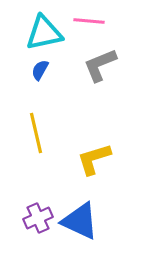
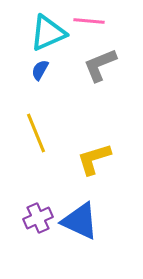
cyan triangle: moved 4 px right; rotated 12 degrees counterclockwise
yellow line: rotated 9 degrees counterclockwise
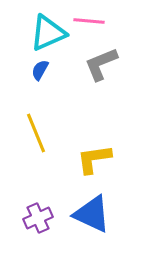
gray L-shape: moved 1 px right, 1 px up
yellow L-shape: rotated 9 degrees clockwise
blue triangle: moved 12 px right, 7 px up
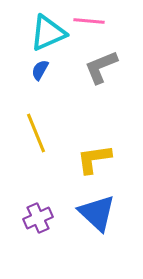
gray L-shape: moved 3 px down
blue triangle: moved 5 px right, 1 px up; rotated 18 degrees clockwise
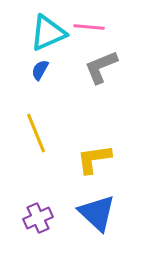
pink line: moved 6 px down
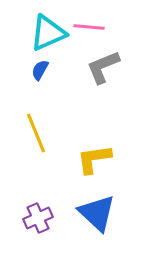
gray L-shape: moved 2 px right
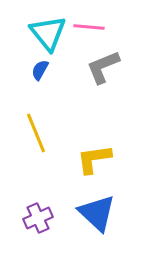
cyan triangle: rotated 45 degrees counterclockwise
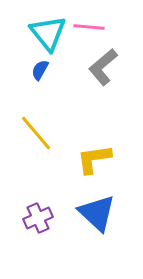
gray L-shape: rotated 18 degrees counterclockwise
yellow line: rotated 18 degrees counterclockwise
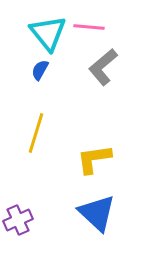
yellow line: rotated 57 degrees clockwise
purple cross: moved 20 px left, 2 px down
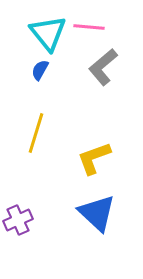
yellow L-shape: moved 1 px up; rotated 12 degrees counterclockwise
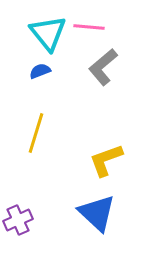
blue semicircle: moved 1 px down; rotated 40 degrees clockwise
yellow L-shape: moved 12 px right, 2 px down
